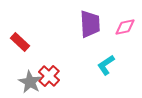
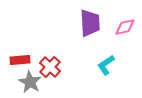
purple trapezoid: moved 1 px up
red rectangle: moved 18 px down; rotated 48 degrees counterclockwise
red cross: moved 1 px right, 9 px up
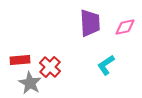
gray star: moved 1 px down
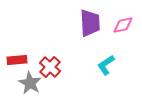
pink diamond: moved 2 px left, 2 px up
red rectangle: moved 3 px left
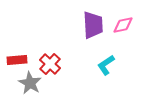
purple trapezoid: moved 3 px right, 2 px down
red cross: moved 3 px up
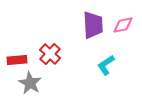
red cross: moved 10 px up
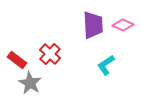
pink diamond: rotated 35 degrees clockwise
red rectangle: rotated 42 degrees clockwise
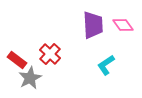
pink diamond: rotated 30 degrees clockwise
gray star: moved 5 px up; rotated 15 degrees clockwise
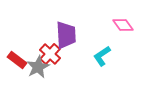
purple trapezoid: moved 27 px left, 10 px down
cyan L-shape: moved 4 px left, 9 px up
gray star: moved 8 px right, 11 px up
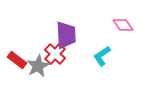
red cross: moved 5 px right
gray star: moved 1 px up
